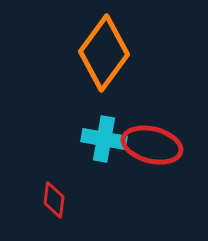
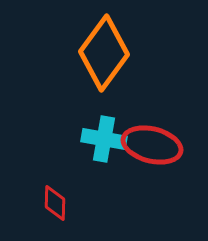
red diamond: moved 1 px right, 3 px down; rotated 6 degrees counterclockwise
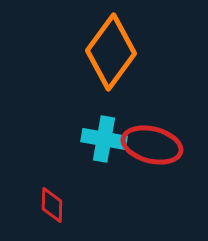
orange diamond: moved 7 px right, 1 px up
red diamond: moved 3 px left, 2 px down
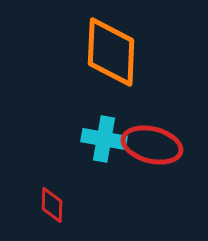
orange diamond: rotated 34 degrees counterclockwise
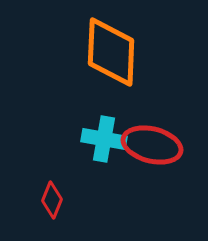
red diamond: moved 5 px up; rotated 21 degrees clockwise
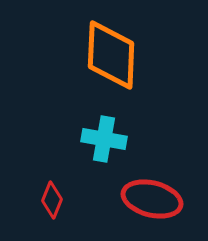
orange diamond: moved 3 px down
red ellipse: moved 54 px down
